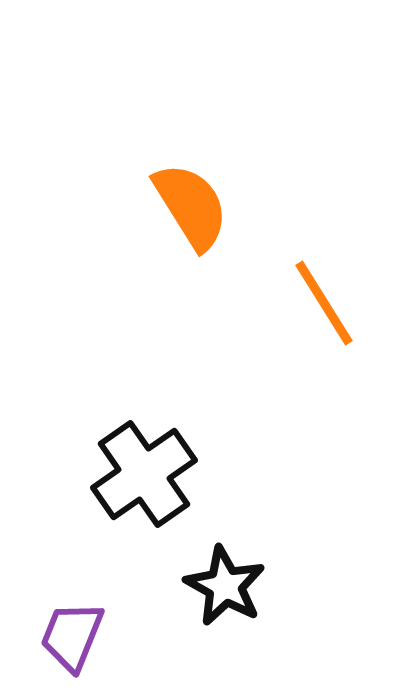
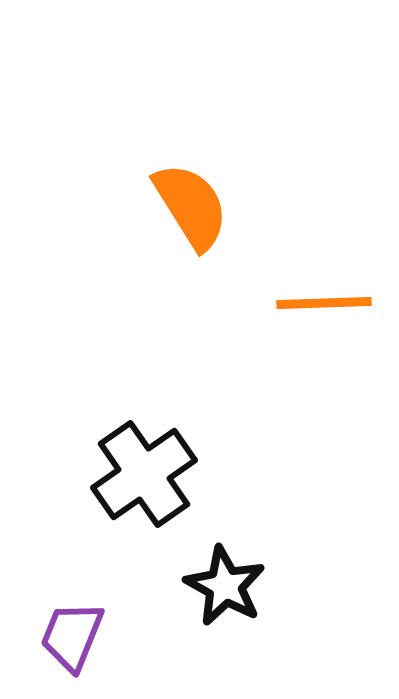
orange line: rotated 60 degrees counterclockwise
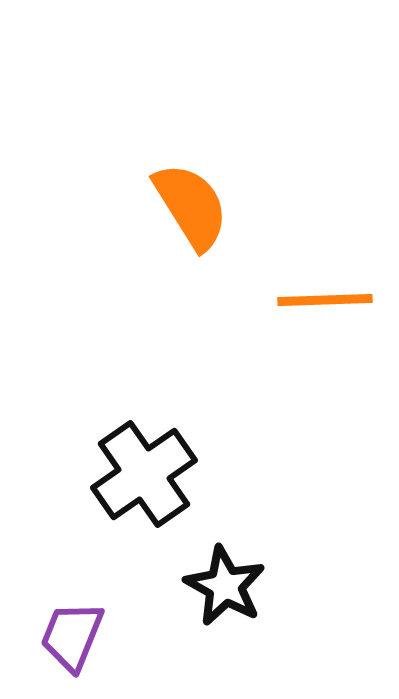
orange line: moved 1 px right, 3 px up
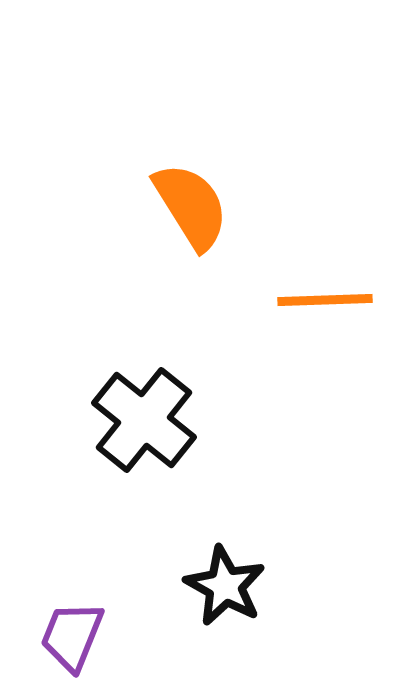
black cross: moved 54 px up; rotated 16 degrees counterclockwise
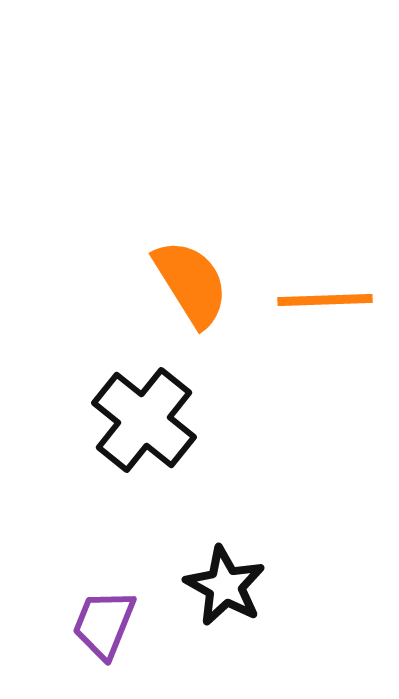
orange semicircle: moved 77 px down
purple trapezoid: moved 32 px right, 12 px up
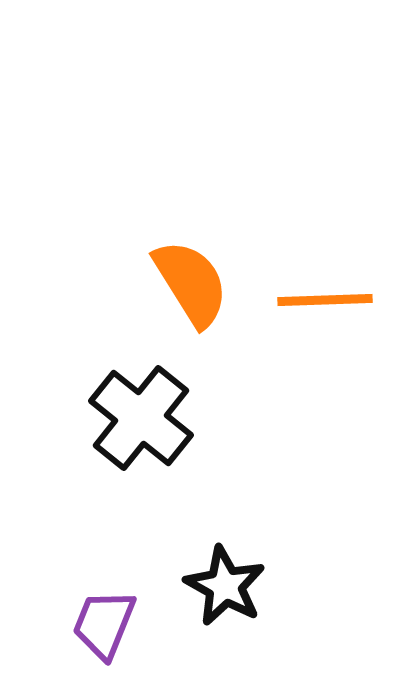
black cross: moved 3 px left, 2 px up
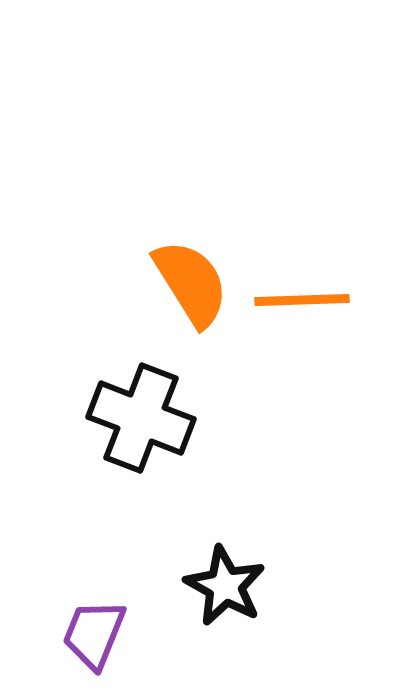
orange line: moved 23 px left
black cross: rotated 18 degrees counterclockwise
purple trapezoid: moved 10 px left, 10 px down
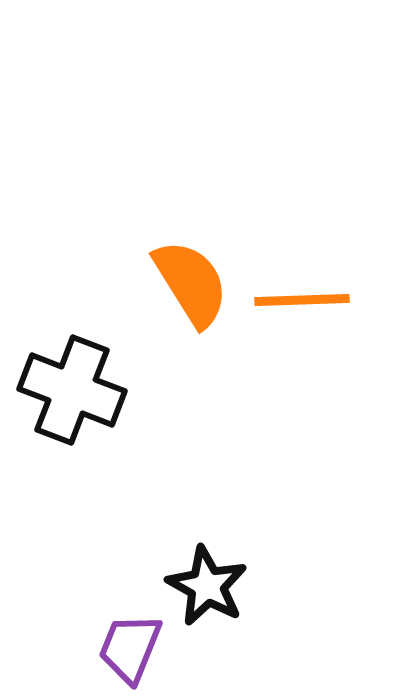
black cross: moved 69 px left, 28 px up
black star: moved 18 px left
purple trapezoid: moved 36 px right, 14 px down
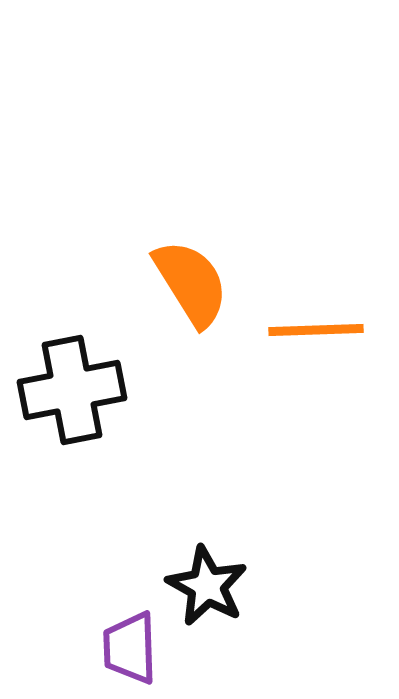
orange line: moved 14 px right, 30 px down
black cross: rotated 32 degrees counterclockwise
purple trapezoid: rotated 24 degrees counterclockwise
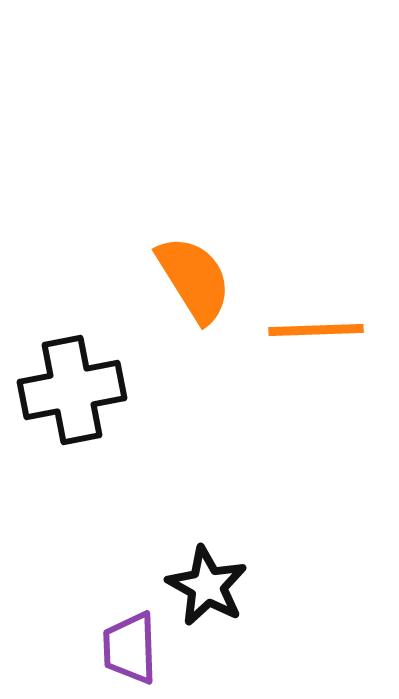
orange semicircle: moved 3 px right, 4 px up
